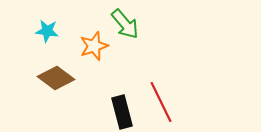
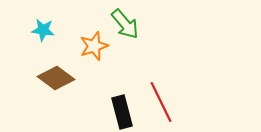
cyan star: moved 4 px left, 1 px up
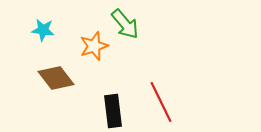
brown diamond: rotated 15 degrees clockwise
black rectangle: moved 9 px left, 1 px up; rotated 8 degrees clockwise
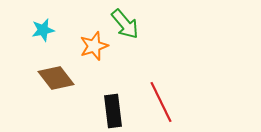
cyan star: rotated 20 degrees counterclockwise
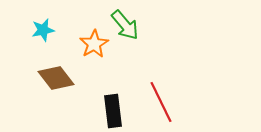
green arrow: moved 1 px down
orange star: moved 2 px up; rotated 12 degrees counterclockwise
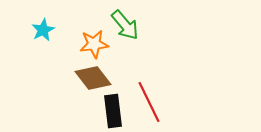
cyan star: rotated 15 degrees counterclockwise
orange star: rotated 24 degrees clockwise
brown diamond: moved 37 px right
red line: moved 12 px left
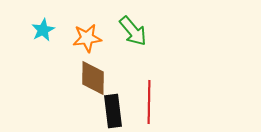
green arrow: moved 8 px right, 6 px down
orange star: moved 7 px left, 6 px up
brown diamond: rotated 39 degrees clockwise
red line: rotated 27 degrees clockwise
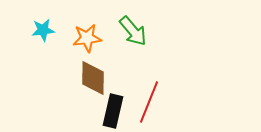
cyan star: rotated 20 degrees clockwise
red line: rotated 21 degrees clockwise
black rectangle: rotated 20 degrees clockwise
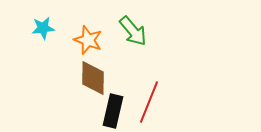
cyan star: moved 2 px up
orange star: moved 1 px right, 2 px down; rotated 28 degrees clockwise
